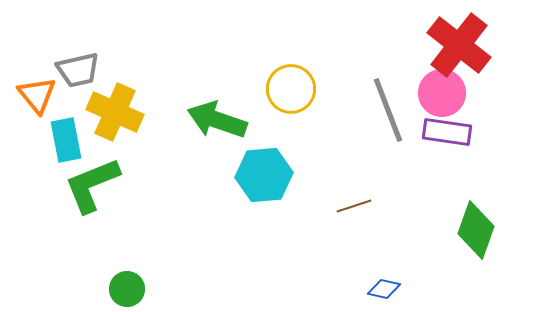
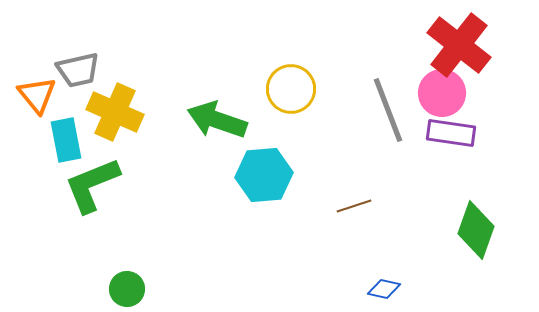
purple rectangle: moved 4 px right, 1 px down
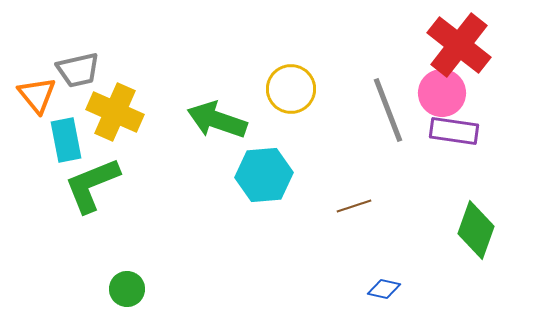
purple rectangle: moved 3 px right, 2 px up
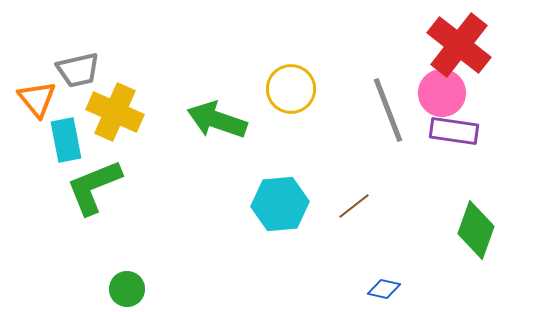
orange triangle: moved 4 px down
cyan hexagon: moved 16 px right, 29 px down
green L-shape: moved 2 px right, 2 px down
brown line: rotated 20 degrees counterclockwise
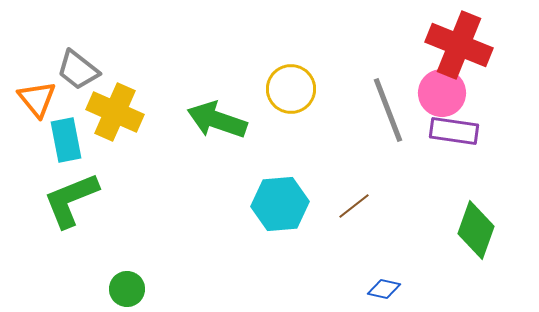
red cross: rotated 16 degrees counterclockwise
gray trapezoid: rotated 51 degrees clockwise
green L-shape: moved 23 px left, 13 px down
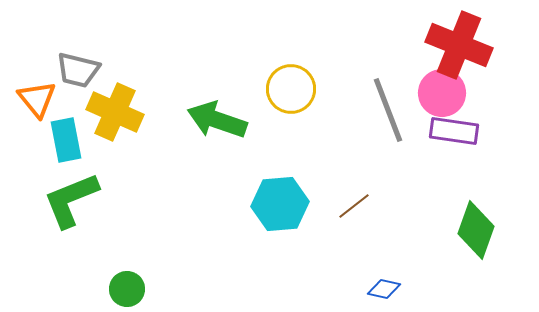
gray trapezoid: rotated 24 degrees counterclockwise
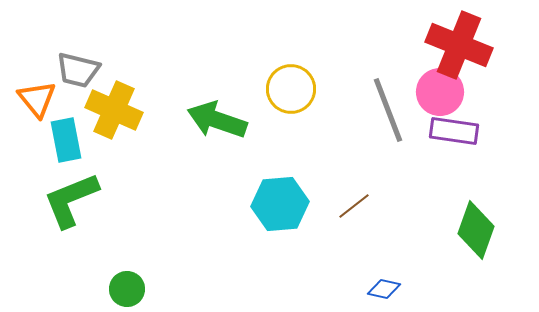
pink circle: moved 2 px left, 1 px up
yellow cross: moved 1 px left, 2 px up
